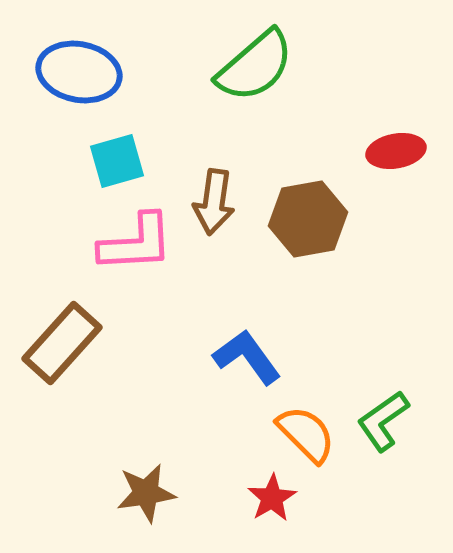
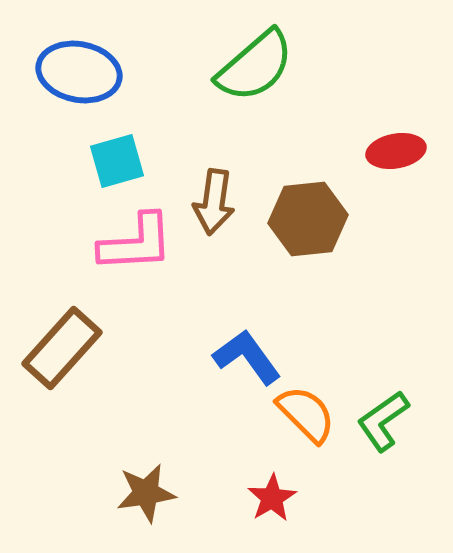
brown hexagon: rotated 4 degrees clockwise
brown rectangle: moved 5 px down
orange semicircle: moved 20 px up
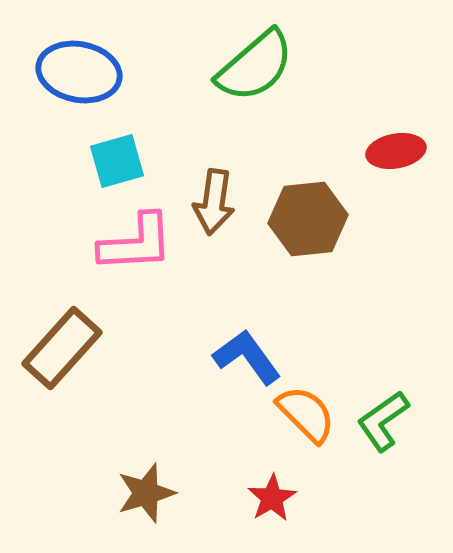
brown star: rotated 8 degrees counterclockwise
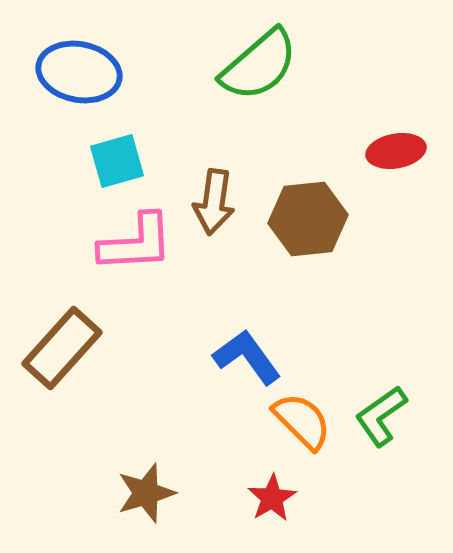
green semicircle: moved 4 px right, 1 px up
orange semicircle: moved 4 px left, 7 px down
green L-shape: moved 2 px left, 5 px up
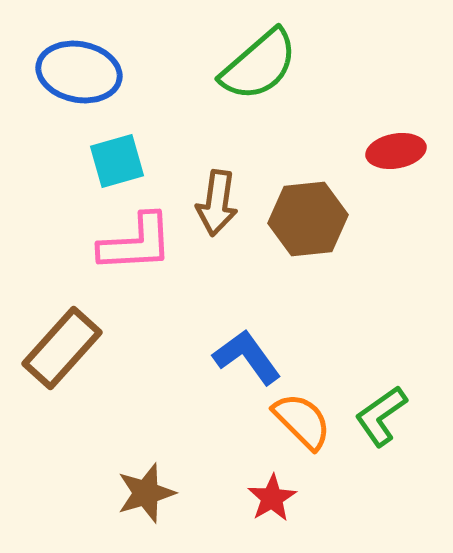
brown arrow: moved 3 px right, 1 px down
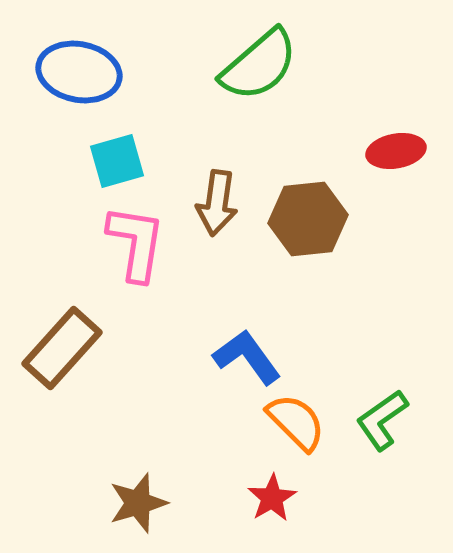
pink L-shape: rotated 78 degrees counterclockwise
green L-shape: moved 1 px right, 4 px down
orange semicircle: moved 6 px left, 1 px down
brown star: moved 8 px left, 10 px down
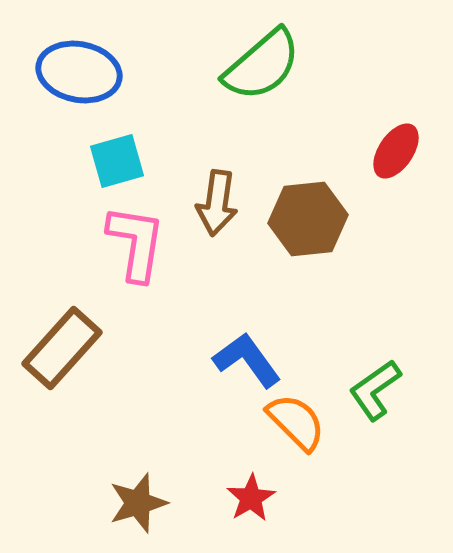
green semicircle: moved 3 px right
red ellipse: rotated 46 degrees counterclockwise
blue L-shape: moved 3 px down
green L-shape: moved 7 px left, 30 px up
red star: moved 21 px left
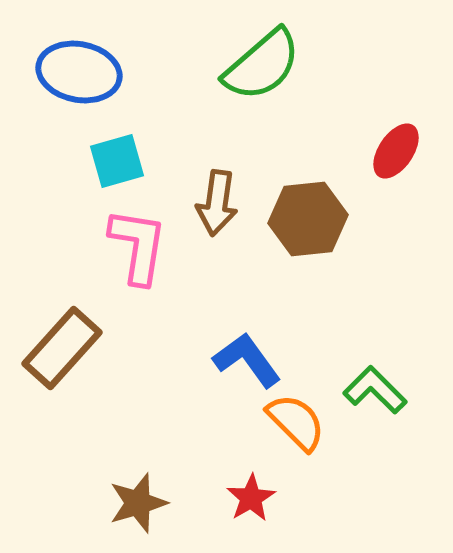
pink L-shape: moved 2 px right, 3 px down
green L-shape: rotated 80 degrees clockwise
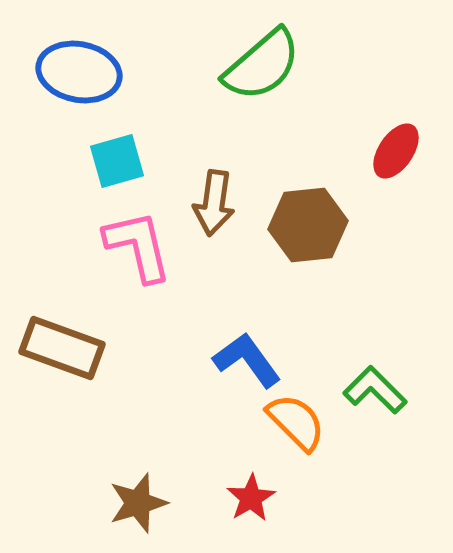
brown arrow: moved 3 px left
brown hexagon: moved 6 px down
pink L-shape: rotated 22 degrees counterclockwise
brown rectangle: rotated 68 degrees clockwise
